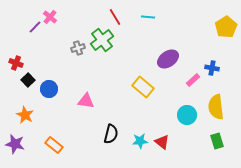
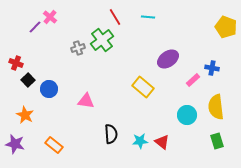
yellow pentagon: rotated 20 degrees counterclockwise
black semicircle: rotated 18 degrees counterclockwise
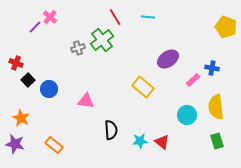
orange star: moved 4 px left, 3 px down
black semicircle: moved 4 px up
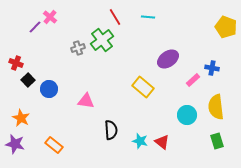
cyan star: rotated 21 degrees clockwise
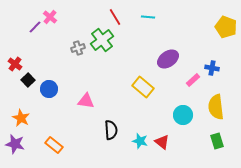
red cross: moved 1 px left, 1 px down; rotated 16 degrees clockwise
cyan circle: moved 4 px left
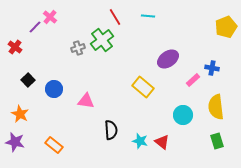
cyan line: moved 1 px up
yellow pentagon: rotated 30 degrees clockwise
red cross: moved 17 px up
blue circle: moved 5 px right
orange star: moved 1 px left, 4 px up
purple star: moved 2 px up
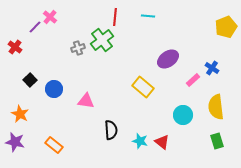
red line: rotated 36 degrees clockwise
blue cross: rotated 24 degrees clockwise
black square: moved 2 px right
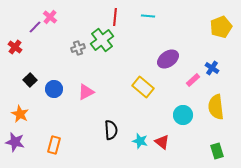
yellow pentagon: moved 5 px left
pink triangle: moved 9 px up; rotated 36 degrees counterclockwise
green rectangle: moved 10 px down
orange rectangle: rotated 66 degrees clockwise
